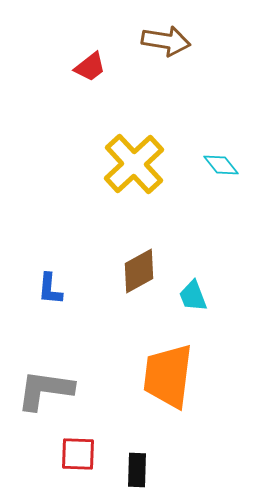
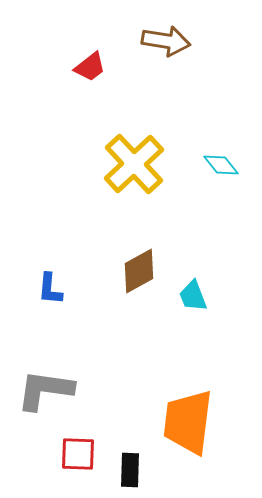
orange trapezoid: moved 20 px right, 46 px down
black rectangle: moved 7 px left
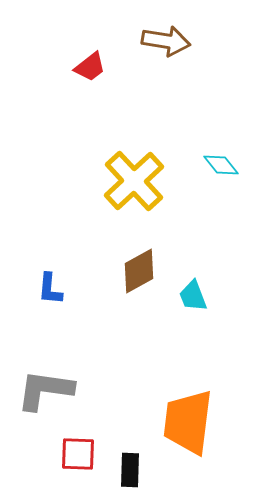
yellow cross: moved 17 px down
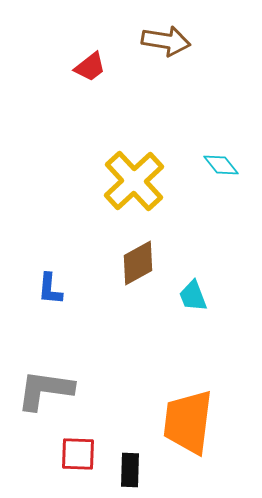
brown diamond: moved 1 px left, 8 px up
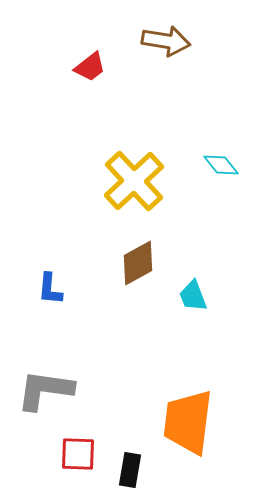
black rectangle: rotated 8 degrees clockwise
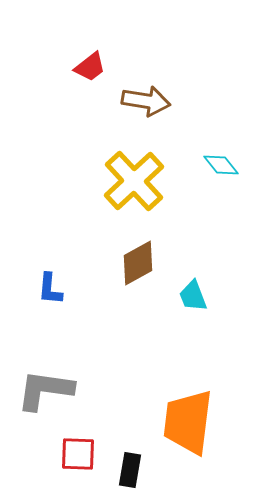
brown arrow: moved 20 px left, 60 px down
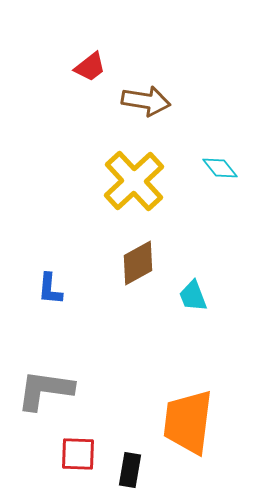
cyan diamond: moved 1 px left, 3 px down
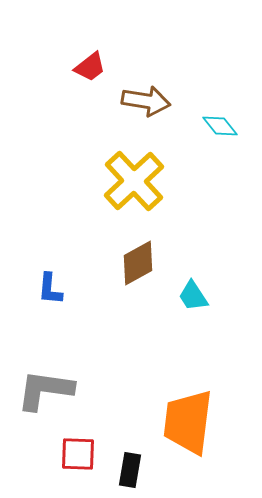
cyan diamond: moved 42 px up
cyan trapezoid: rotated 12 degrees counterclockwise
